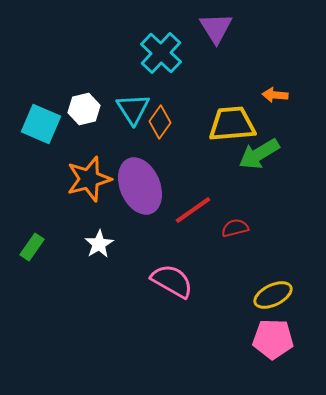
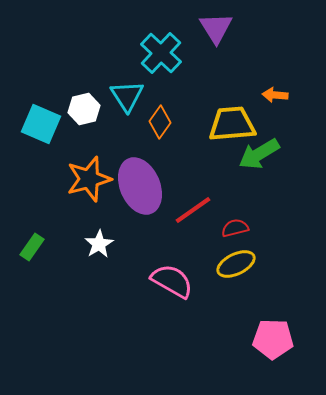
cyan triangle: moved 6 px left, 13 px up
yellow ellipse: moved 37 px left, 31 px up
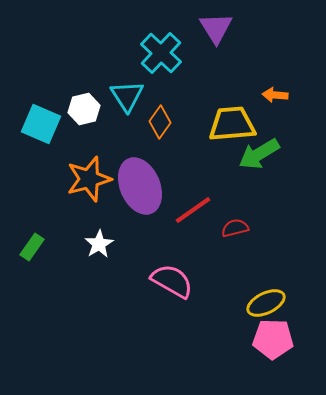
yellow ellipse: moved 30 px right, 39 px down
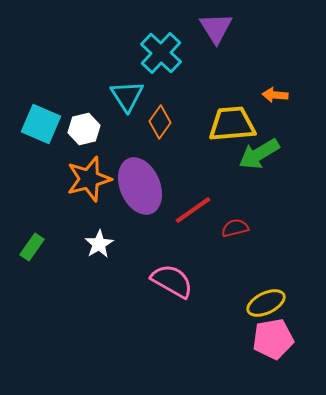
white hexagon: moved 20 px down
pink pentagon: rotated 12 degrees counterclockwise
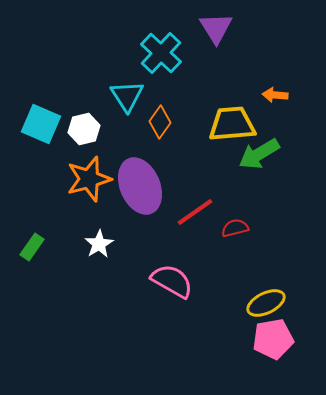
red line: moved 2 px right, 2 px down
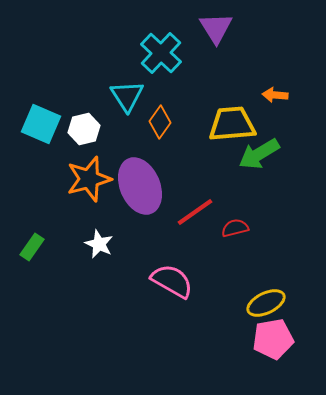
white star: rotated 16 degrees counterclockwise
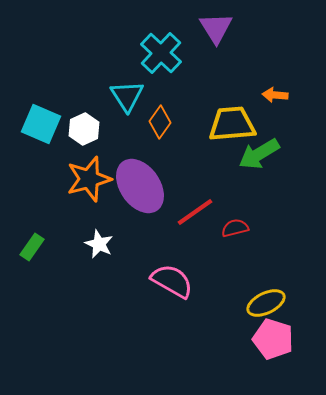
white hexagon: rotated 12 degrees counterclockwise
purple ellipse: rotated 12 degrees counterclockwise
pink pentagon: rotated 27 degrees clockwise
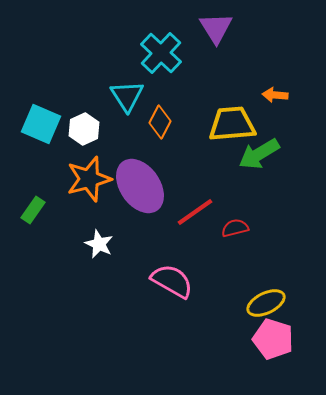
orange diamond: rotated 8 degrees counterclockwise
green rectangle: moved 1 px right, 37 px up
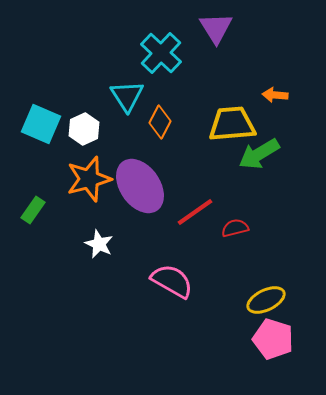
yellow ellipse: moved 3 px up
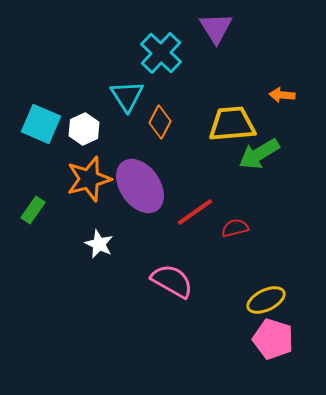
orange arrow: moved 7 px right
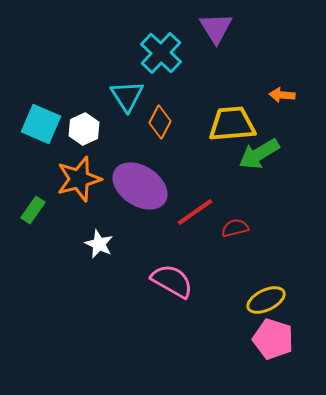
orange star: moved 10 px left
purple ellipse: rotated 22 degrees counterclockwise
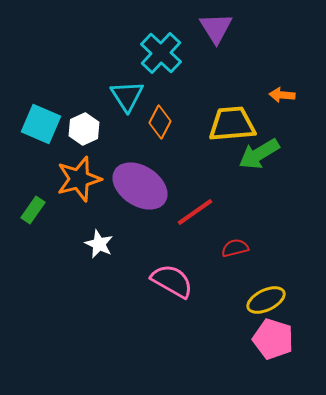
red semicircle: moved 20 px down
